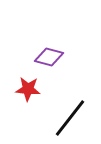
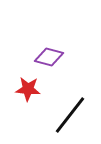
black line: moved 3 px up
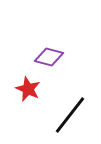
red star: rotated 20 degrees clockwise
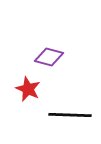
black line: rotated 54 degrees clockwise
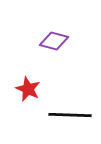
purple diamond: moved 5 px right, 16 px up
